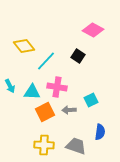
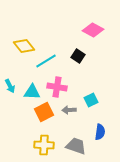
cyan line: rotated 15 degrees clockwise
orange square: moved 1 px left
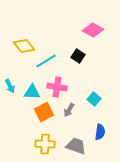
cyan square: moved 3 px right, 1 px up; rotated 24 degrees counterclockwise
gray arrow: rotated 56 degrees counterclockwise
yellow cross: moved 1 px right, 1 px up
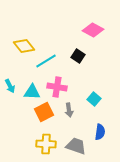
gray arrow: rotated 40 degrees counterclockwise
yellow cross: moved 1 px right
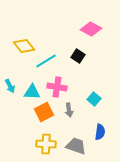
pink diamond: moved 2 px left, 1 px up
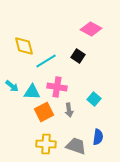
yellow diamond: rotated 25 degrees clockwise
cyan arrow: moved 2 px right; rotated 24 degrees counterclockwise
blue semicircle: moved 2 px left, 5 px down
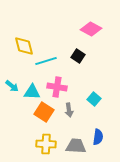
cyan line: rotated 15 degrees clockwise
orange square: rotated 30 degrees counterclockwise
gray trapezoid: rotated 15 degrees counterclockwise
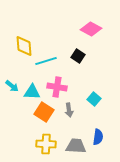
yellow diamond: rotated 10 degrees clockwise
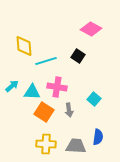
cyan arrow: rotated 80 degrees counterclockwise
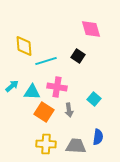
pink diamond: rotated 45 degrees clockwise
